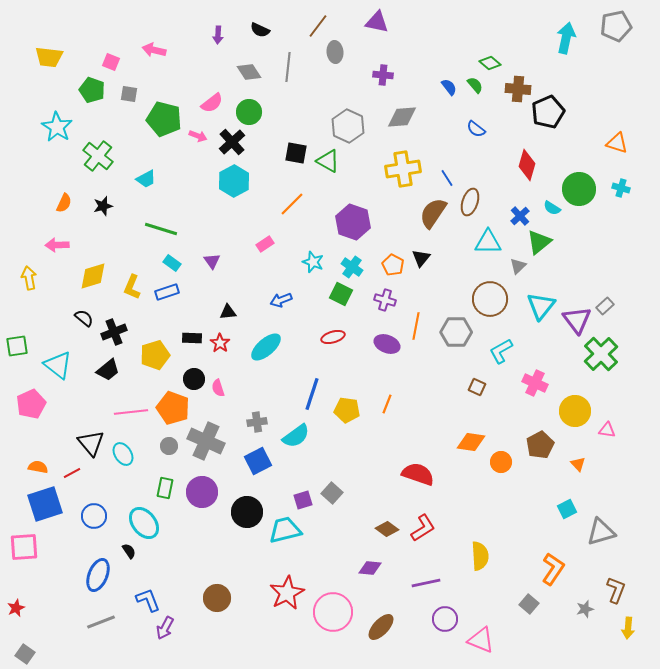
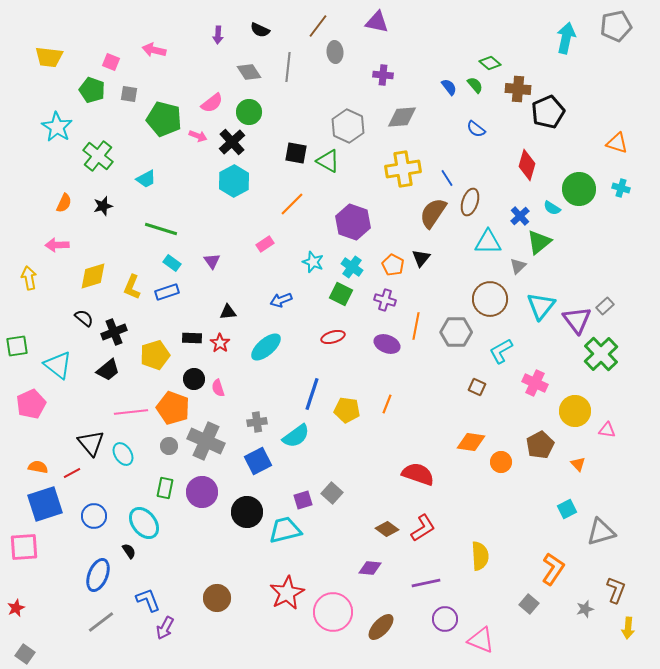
gray line at (101, 622): rotated 16 degrees counterclockwise
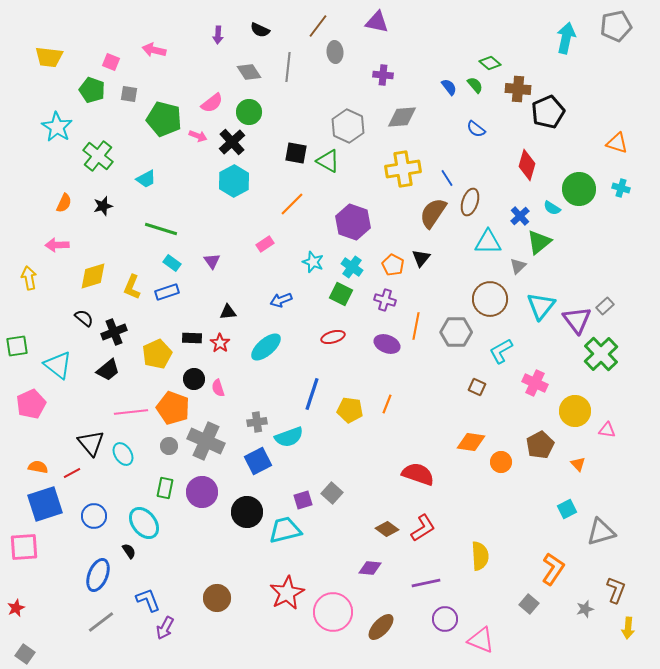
yellow pentagon at (155, 355): moved 2 px right, 1 px up; rotated 8 degrees counterclockwise
yellow pentagon at (347, 410): moved 3 px right
cyan semicircle at (296, 436): moved 7 px left, 1 px down; rotated 16 degrees clockwise
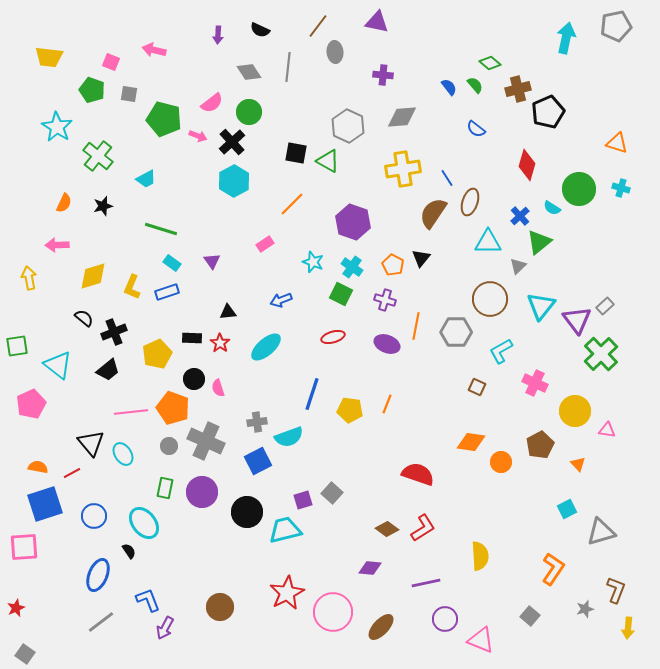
brown cross at (518, 89): rotated 20 degrees counterclockwise
brown circle at (217, 598): moved 3 px right, 9 px down
gray square at (529, 604): moved 1 px right, 12 px down
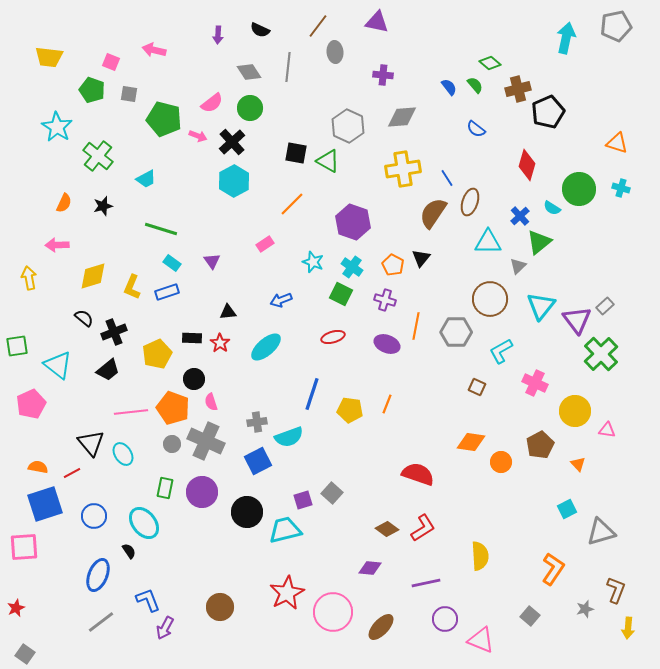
green circle at (249, 112): moved 1 px right, 4 px up
pink semicircle at (218, 388): moved 7 px left, 14 px down
gray circle at (169, 446): moved 3 px right, 2 px up
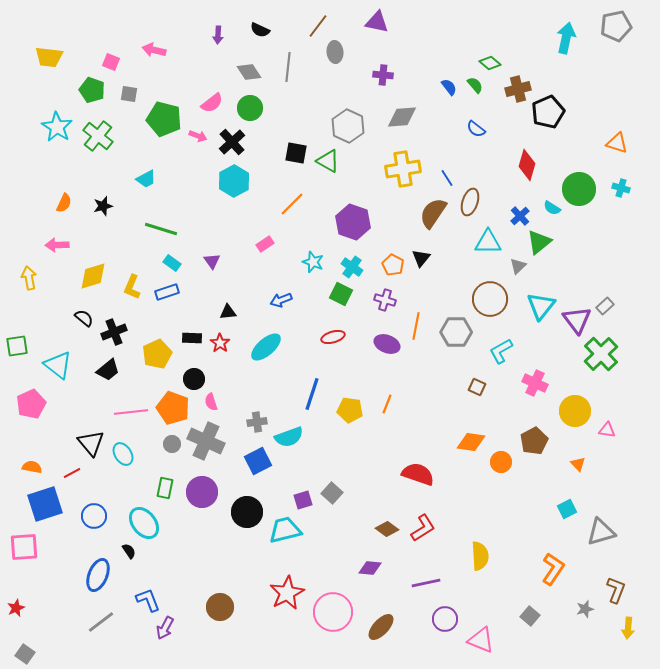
green cross at (98, 156): moved 20 px up
brown pentagon at (540, 445): moved 6 px left, 4 px up
orange semicircle at (38, 467): moved 6 px left
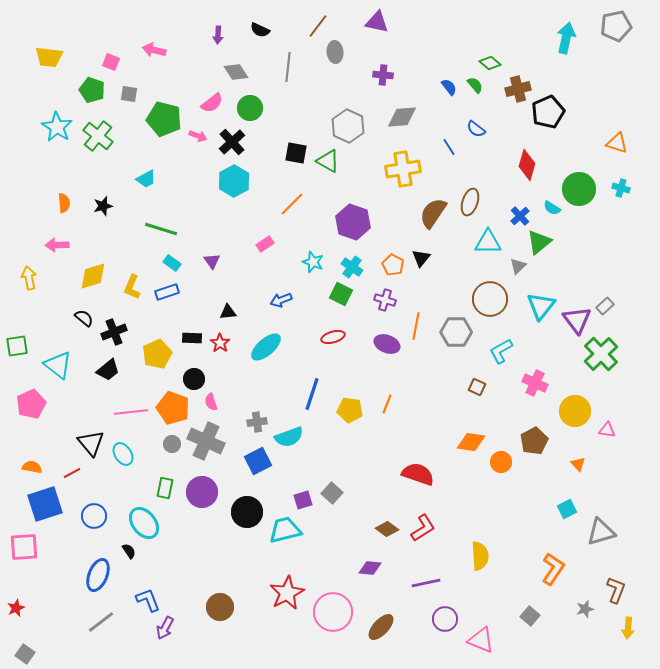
gray diamond at (249, 72): moved 13 px left
blue line at (447, 178): moved 2 px right, 31 px up
orange semicircle at (64, 203): rotated 30 degrees counterclockwise
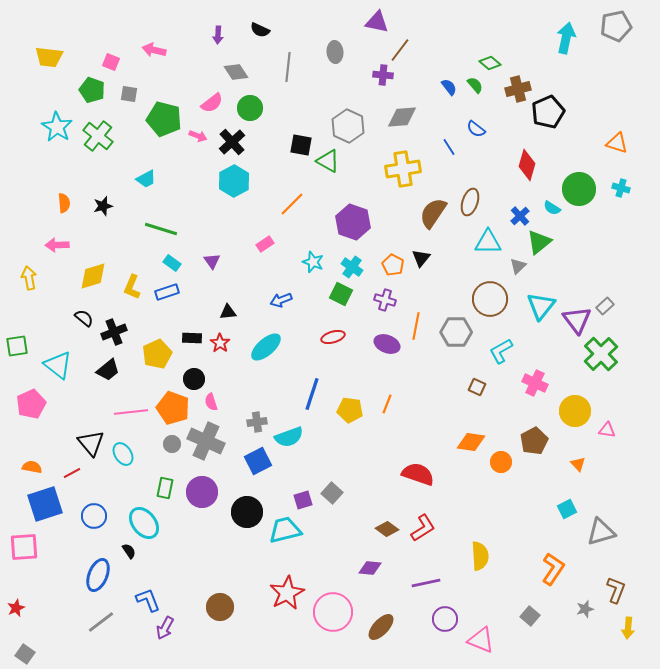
brown line at (318, 26): moved 82 px right, 24 px down
black square at (296, 153): moved 5 px right, 8 px up
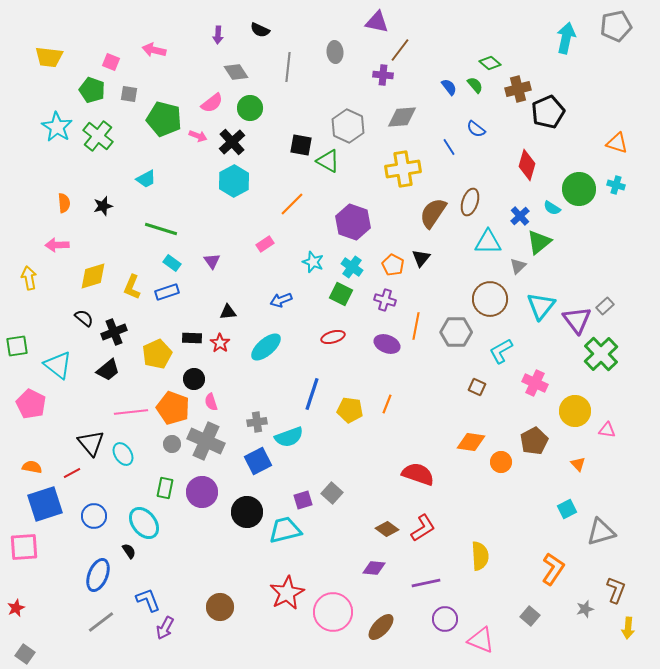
cyan cross at (621, 188): moved 5 px left, 3 px up
pink pentagon at (31, 404): rotated 20 degrees counterclockwise
purple diamond at (370, 568): moved 4 px right
